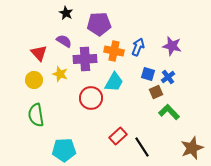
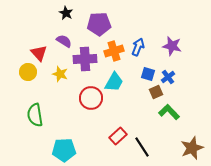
orange cross: rotated 30 degrees counterclockwise
yellow circle: moved 6 px left, 8 px up
green semicircle: moved 1 px left
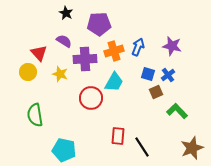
blue cross: moved 2 px up
green L-shape: moved 8 px right, 1 px up
red rectangle: rotated 42 degrees counterclockwise
cyan pentagon: rotated 15 degrees clockwise
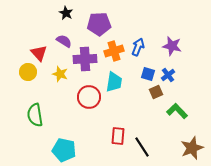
cyan trapezoid: rotated 20 degrees counterclockwise
red circle: moved 2 px left, 1 px up
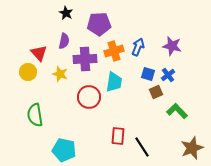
purple semicircle: rotated 70 degrees clockwise
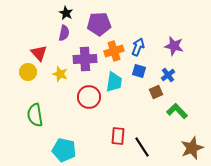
purple semicircle: moved 8 px up
purple star: moved 2 px right
blue square: moved 9 px left, 3 px up
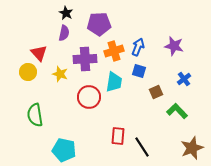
blue cross: moved 16 px right, 4 px down
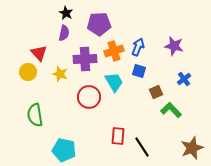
cyan trapezoid: rotated 40 degrees counterclockwise
green L-shape: moved 6 px left, 1 px up
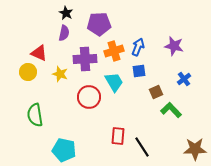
red triangle: rotated 24 degrees counterclockwise
blue square: rotated 24 degrees counterclockwise
brown star: moved 3 px right, 1 px down; rotated 20 degrees clockwise
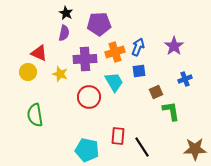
purple star: rotated 24 degrees clockwise
orange cross: moved 1 px right, 1 px down
blue cross: moved 1 px right; rotated 16 degrees clockwise
green L-shape: moved 1 px down; rotated 35 degrees clockwise
cyan pentagon: moved 23 px right
